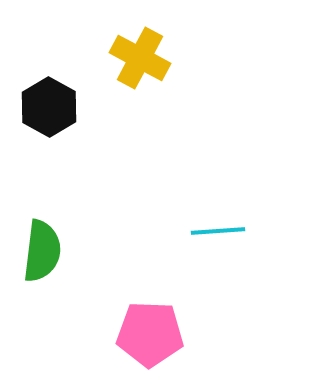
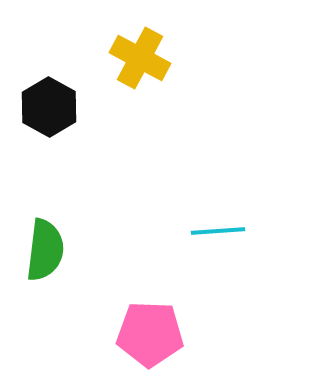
green semicircle: moved 3 px right, 1 px up
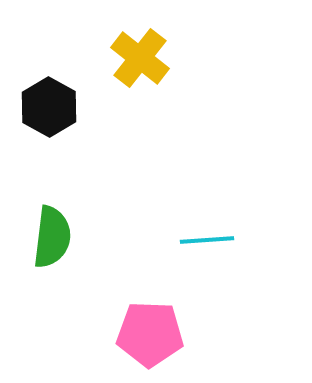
yellow cross: rotated 10 degrees clockwise
cyan line: moved 11 px left, 9 px down
green semicircle: moved 7 px right, 13 px up
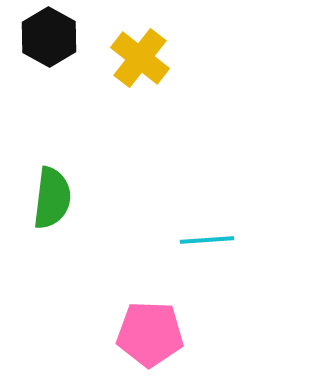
black hexagon: moved 70 px up
green semicircle: moved 39 px up
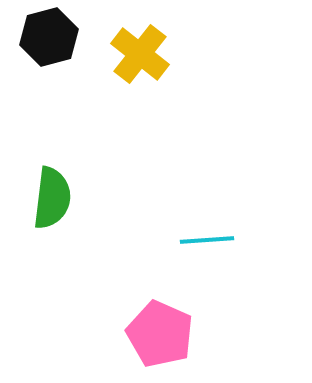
black hexagon: rotated 16 degrees clockwise
yellow cross: moved 4 px up
pink pentagon: moved 10 px right; rotated 22 degrees clockwise
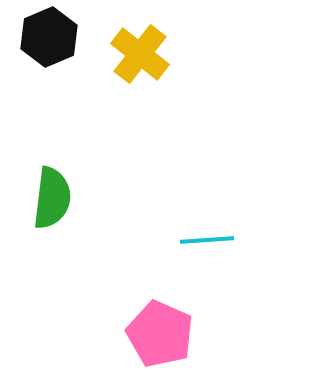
black hexagon: rotated 8 degrees counterclockwise
